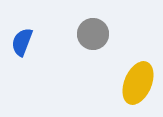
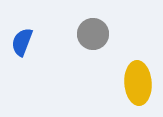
yellow ellipse: rotated 27 degrees counterclockwise
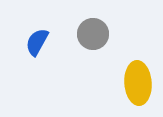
blue semicircle: moved 15 px right; rotated 8 degrees clockwise
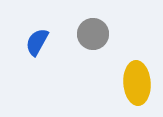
yellow ellipse: moved 1 px left
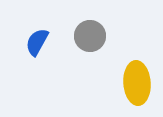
gray circle: moved 3 px left, 2 px down
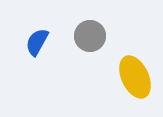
yellow ellipse: moved 2 px left, 6 px up; rotated 21 degrees counterclockwise
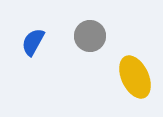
blue semicircle: moved 4 px left
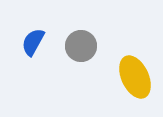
gray circle: moved 9 px left, 10 px down
